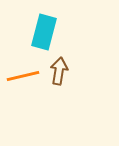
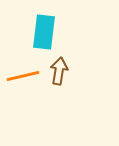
cyan rectangle: rotated 8 degrees counterclockwise
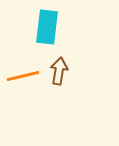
cyan rectangle: moved 3 px right, 5 px up
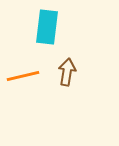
brown arrow: moved 8 px right, 1 px down
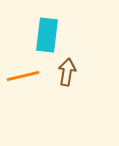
cyan rectangle: moved 8 px down
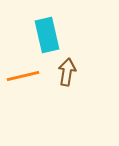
cyan rectangle: rotated 20 degrees counterclockwise
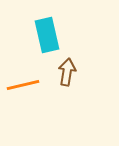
orange line: moved 9 px down
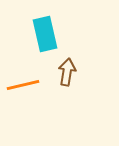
cyan rectangle: moved 2 px left, 1 px up
